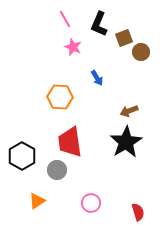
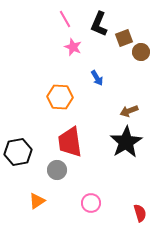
black hexagon: moved 4 px left, 4 px up; rotated 20 degrees clockwise
red semicircle: moved 2 px right, 1 px down
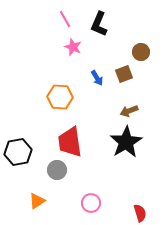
brown square: moved 36 px down
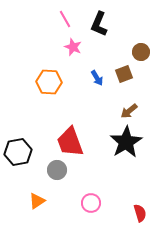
orange hexagon: moved 11 px left, 15 px up
brown arrow: rotated 18 degrees counterclockwise
red trapezoid: rotated 12 degrees counterclockwise
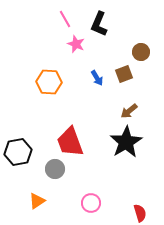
pink star: moved 3 px right, 3 px up
gray circle: moved 2 px left, 1 px up
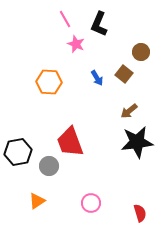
brown square: rotated 30 degrees counterclockwise
black star: moved 11 px right; rotated 24 degrees clockwise
gray circle: moved 6 px left, 3 px up
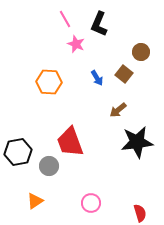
brown arrow: moved 11 px left, 1 px up
orange triangle: moved 2 px left
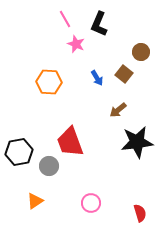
black hexagon: moved 1 px right
